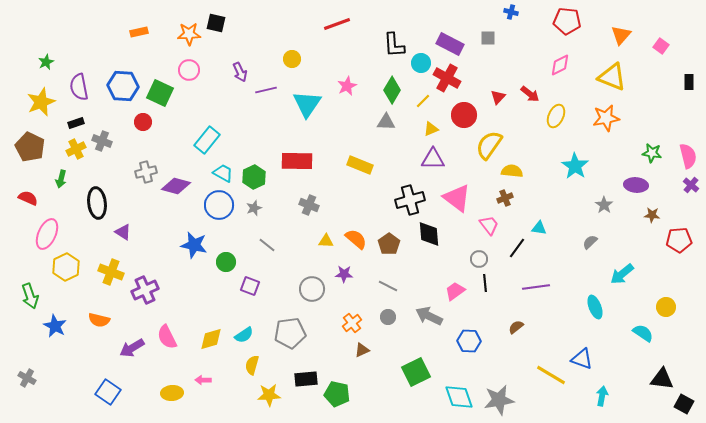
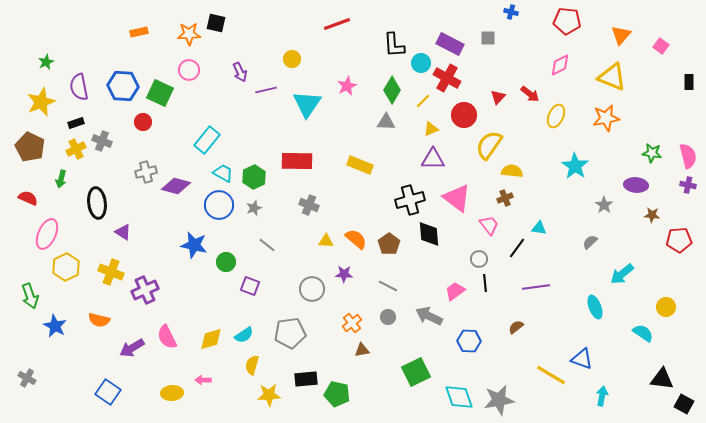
purple cross at (691, 185): moved 3 px left; rotated 28 degrees counterclockwise
brown triangle at (362, 350): rotated 14 degrees clockwise
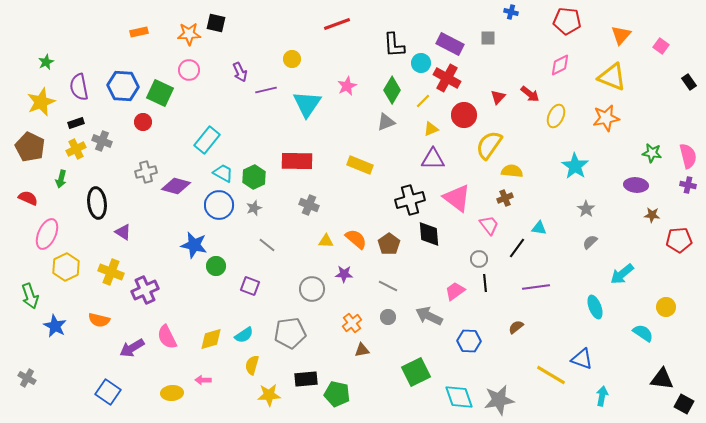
black rectangle at (689, 82): rotated 35 degrees counterclockwise
gray triangle at (386, 122): rotated 24 degrees counterclockwise
gray star at (604, 205): moved 18 px left, 4 px down
green circle at (226, 262): moved 10 px left, 4 px down
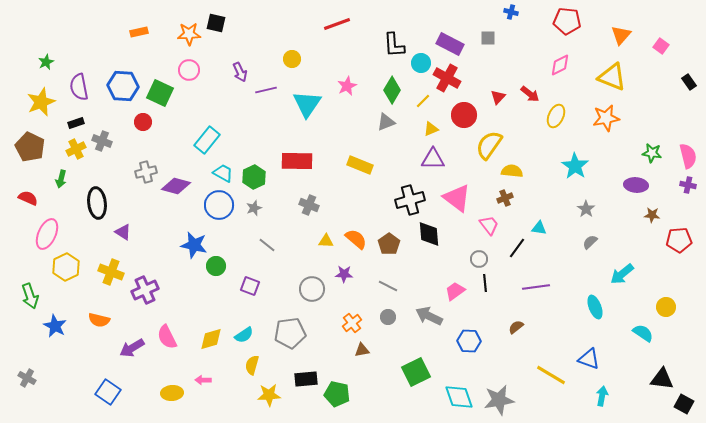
blue triangle at (582, 359): moved 7 px right
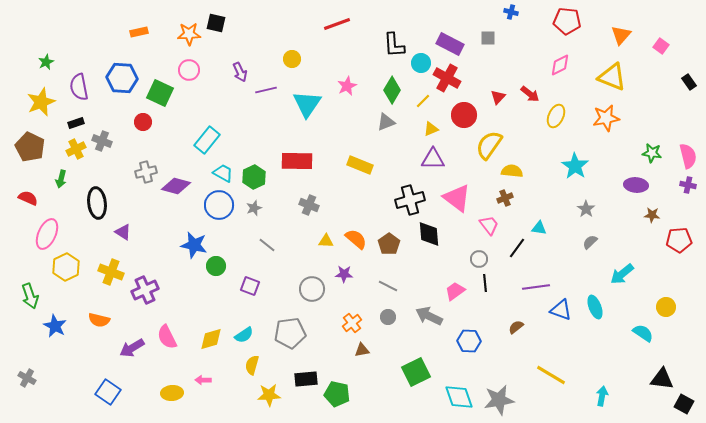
blue hexagon at (123, 86): moved 1 px left, 8 px up
blue triangle at (589, 359): moved 28 px left, 49 px up
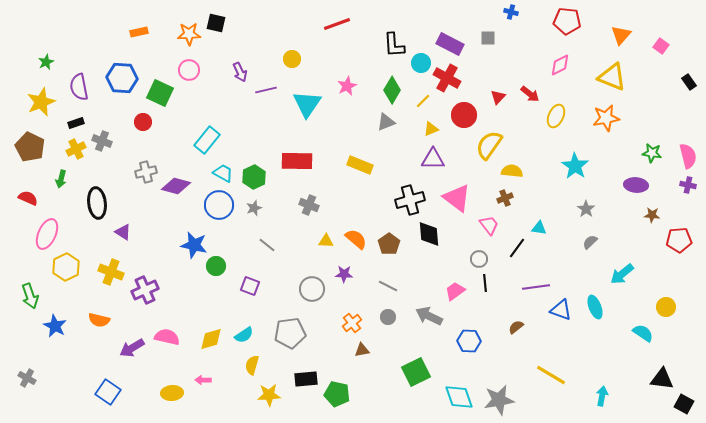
pink semicircle at (167, 337): rotated 130 degrees clockwise
